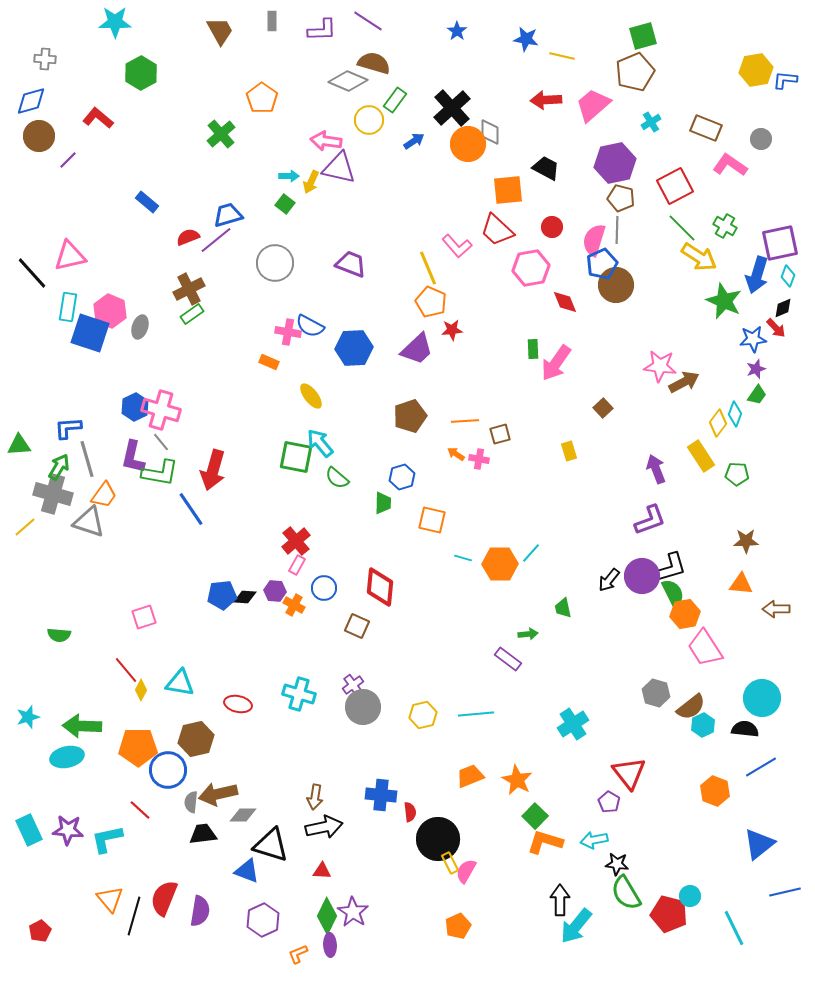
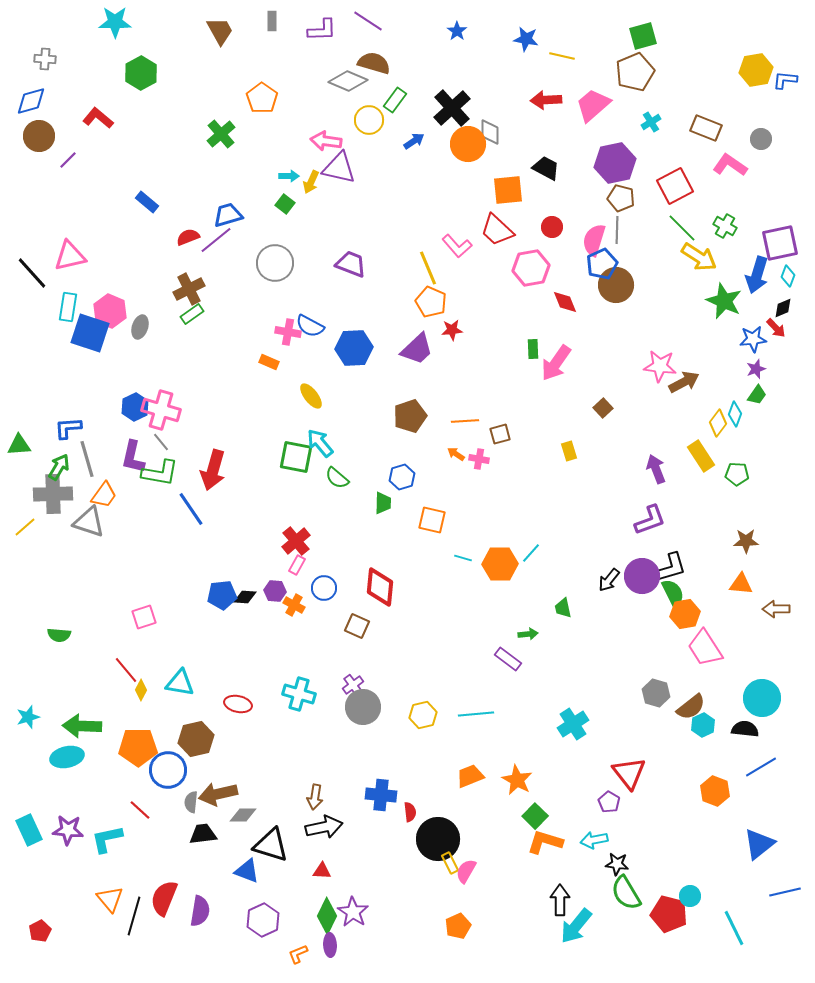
gray cross at (53, 494): rotated 18 degrees counterclockwise
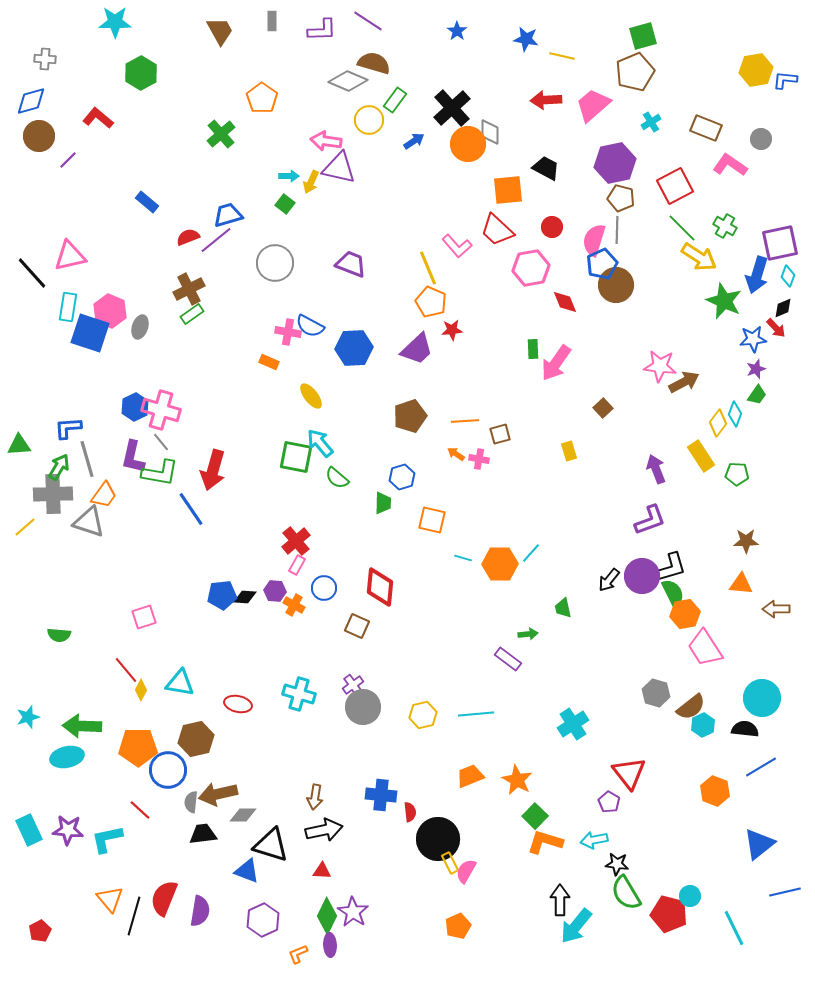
black arrow at (324, 827): moved 3 px down
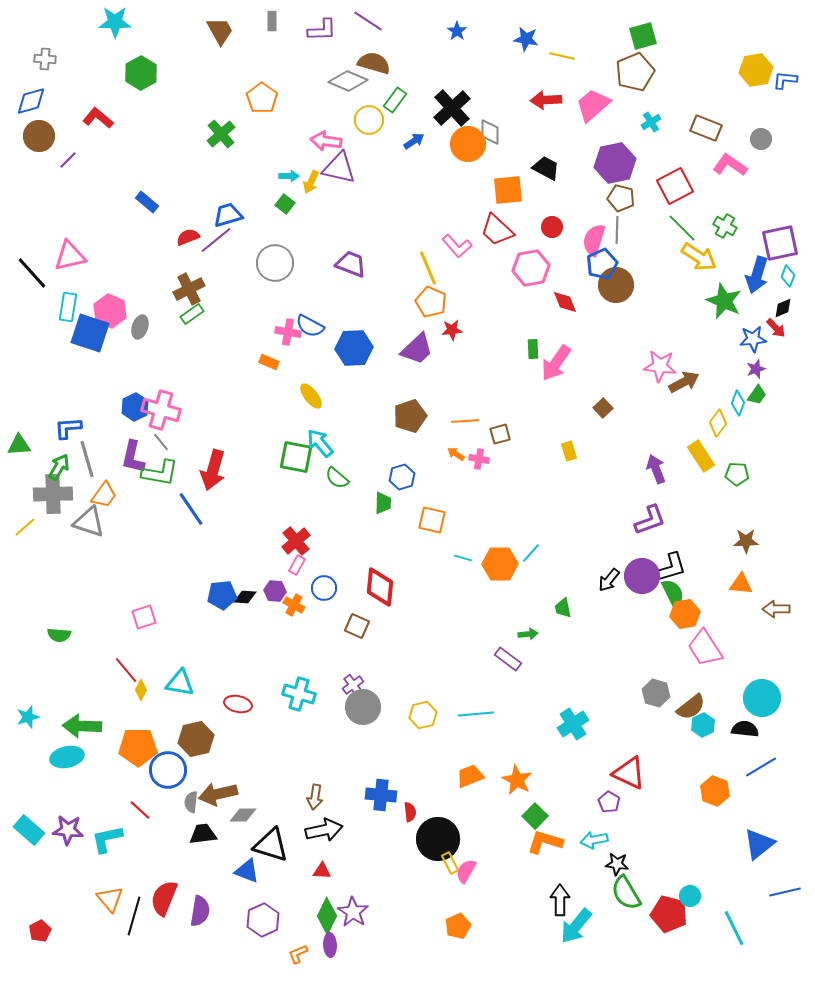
cyan diamond at (735, 414): moved 3 px right, 11 px up
red triangle at (629, 773): rotated 27 degrees counterclockwise
cyan rectangle at (29, 830): rotated 24 degrees counterclockwise
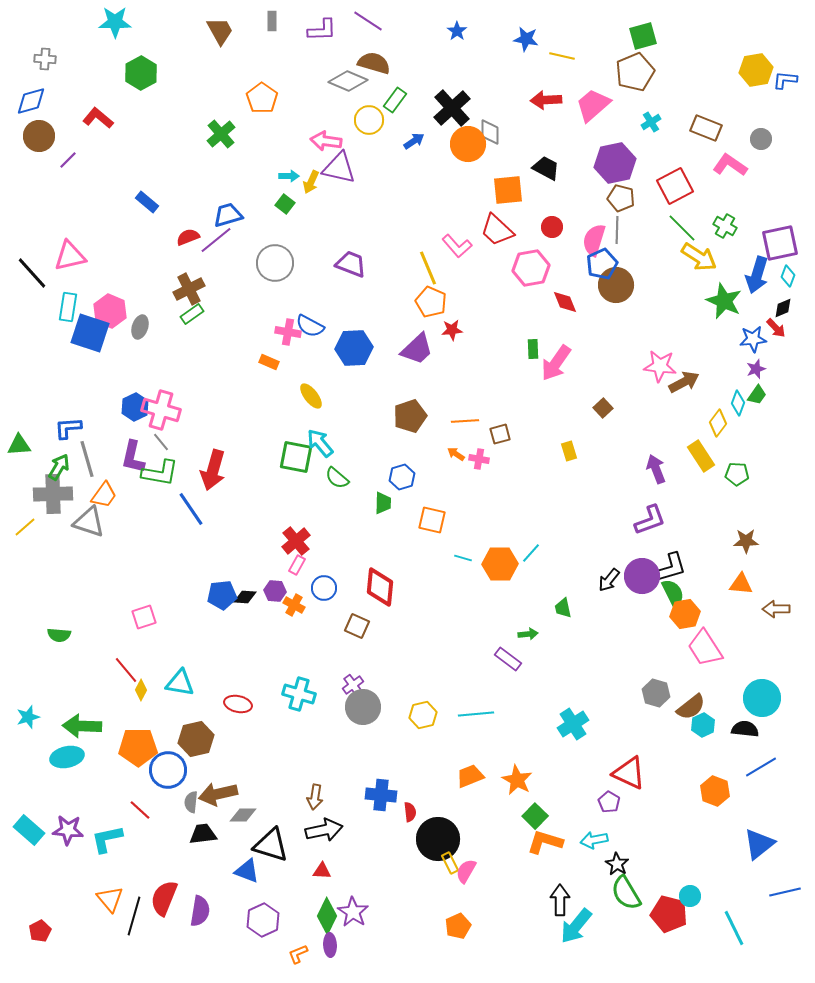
black star at (617, 864): rotated 25 degrees clockwise
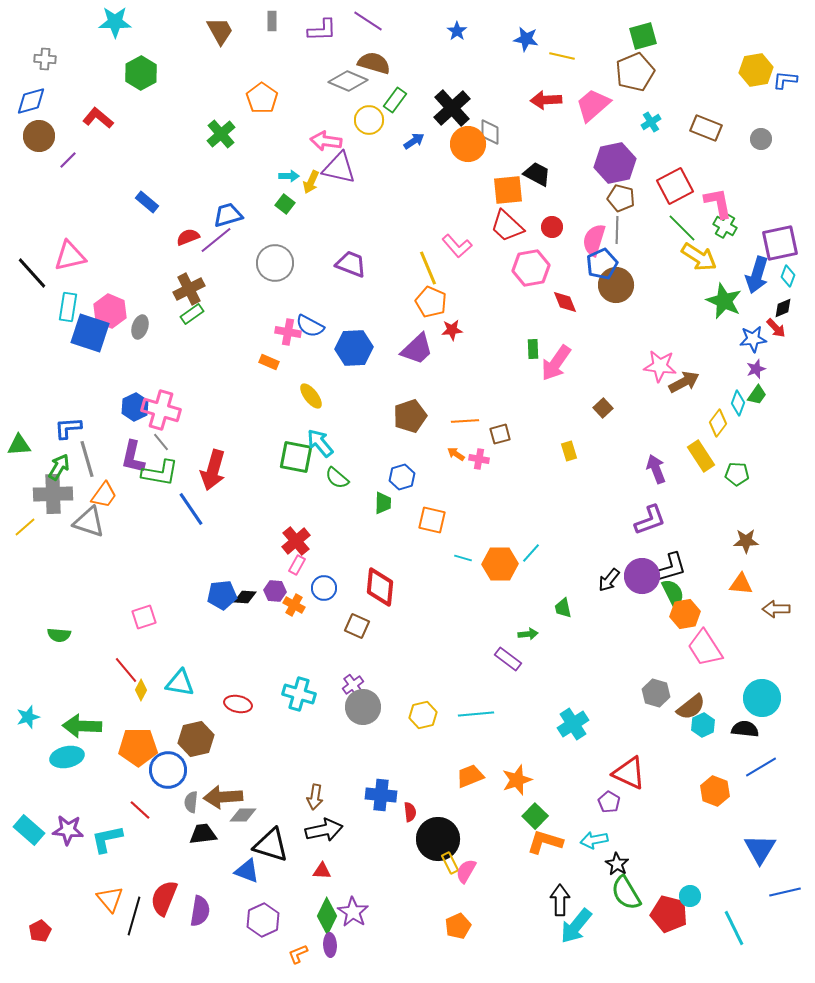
pink L-shape at (730, 165): moved 12 px left, 38 px down; rotated 44 degrees clockwise
black trapezoid at (546, 168): moved 9 px left, 6 px down
red trapezoid at (497, 230): moved 10 px right, 4 px up
orange star at (517, 780): rotated 24 degrees clockwise
brown arrow at (218, 794): moved 5 px right, 3 px down; rotated 9 degrees clockwise
blue triangle at (759, 844): moved 1 px right, 5 px down; rotated 20 degrees counterclockwise
